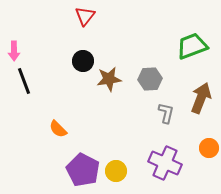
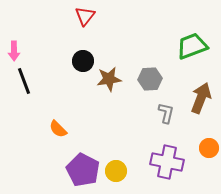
purple cross: moved 2 px right, 1 px up; rotated 12 degrees counterclockwise
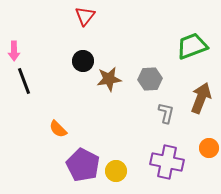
purple pentagon: moved 5 px up
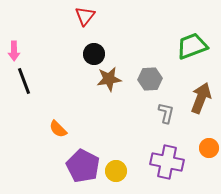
black circle: moved 11 px right, 7 px up
purple pentagon: moved 1 px down
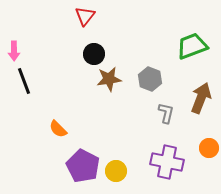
gray hexagon: rotated 25 degrees clockwise
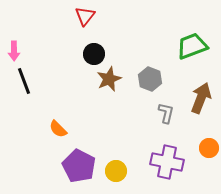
brown star: rotated 15 degrees counterclockwise
purple pentagon: moved 4 px left
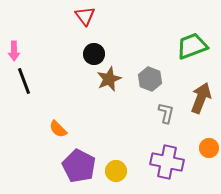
red triangle: rotated 15 degrees counterclockwise
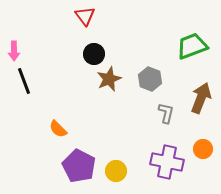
orange circle: moved 6 px left, 1 px down
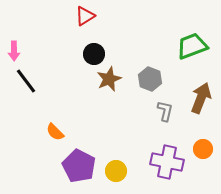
red triangle: rotated 35 degrees clockwise
black line: moved 2 px right; rotated 16 degrees counterclockwise
gray L-shape: moved 1 px left, 2 px up
orange semicircle: moved 3 px left, 3 px down
